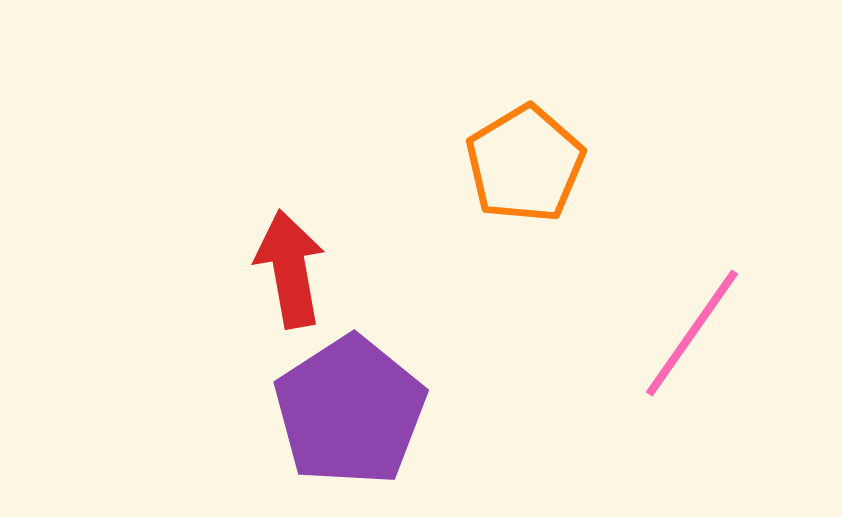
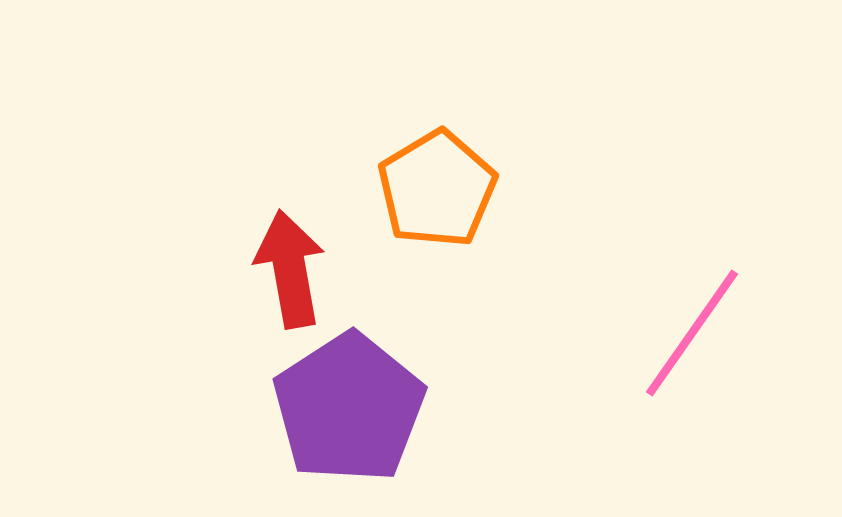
orange pentagon: moved 88 px left, 25 px down
purple pentagon: moved 1 px left, 3 px up
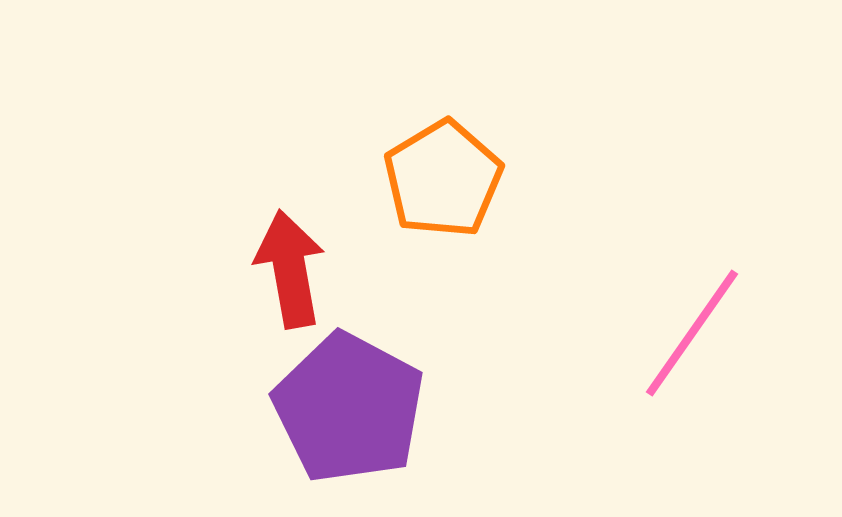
orange pentagon: moved 6 px right, 10 px up
purple pentagon: rotated 11 degrees counterclockwise
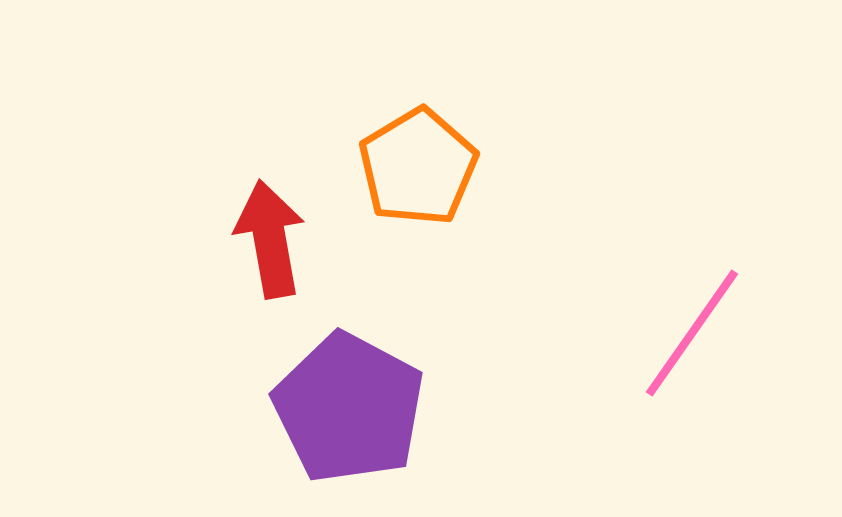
orange pentagon: moved 25 px left, 12 px up
red arrow: moved 20 px left, 30 px up
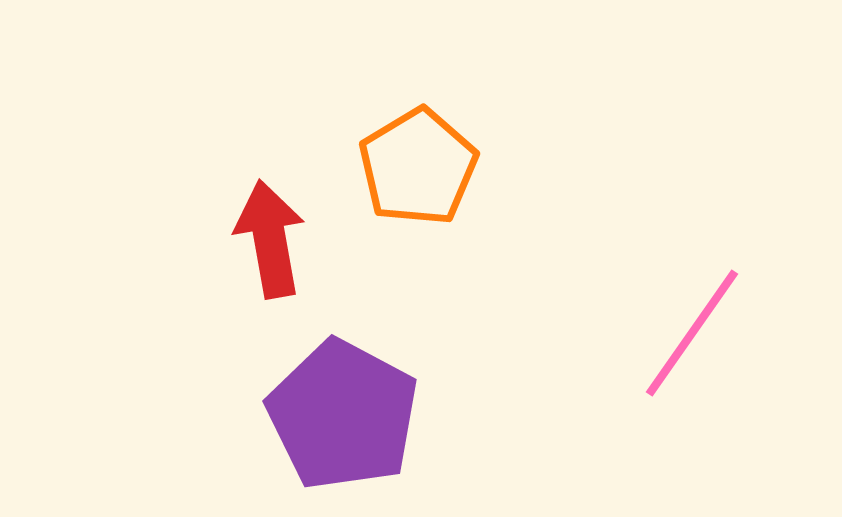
purple pentagon: moved 6 px left, 7 px down
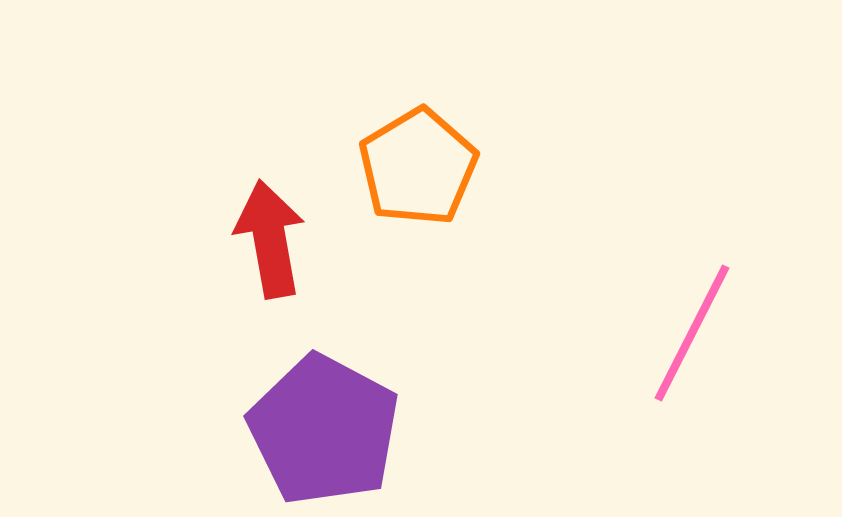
pink line: rotated 8 degrees counterclockwise
purple pentagon: moved 19 px left, 15 px down
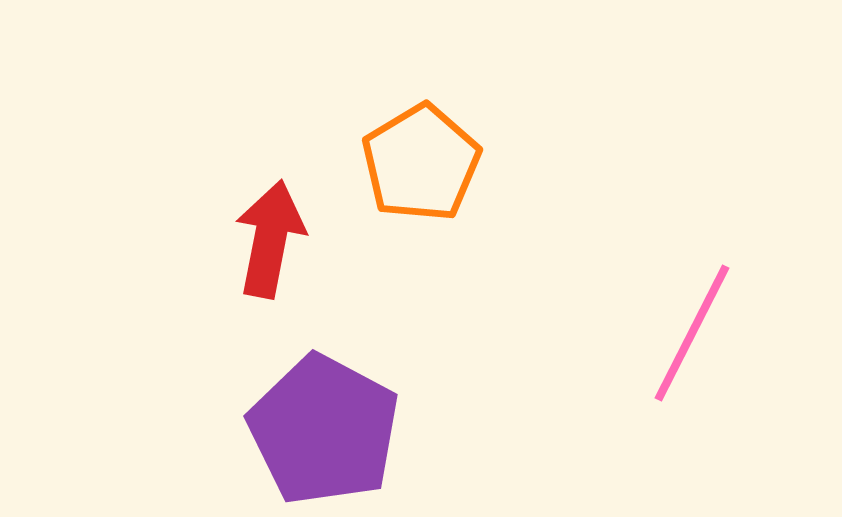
orange pentagon: moved 3 px right, 4 px up
red arrow: rotated 21 degrees clockwise
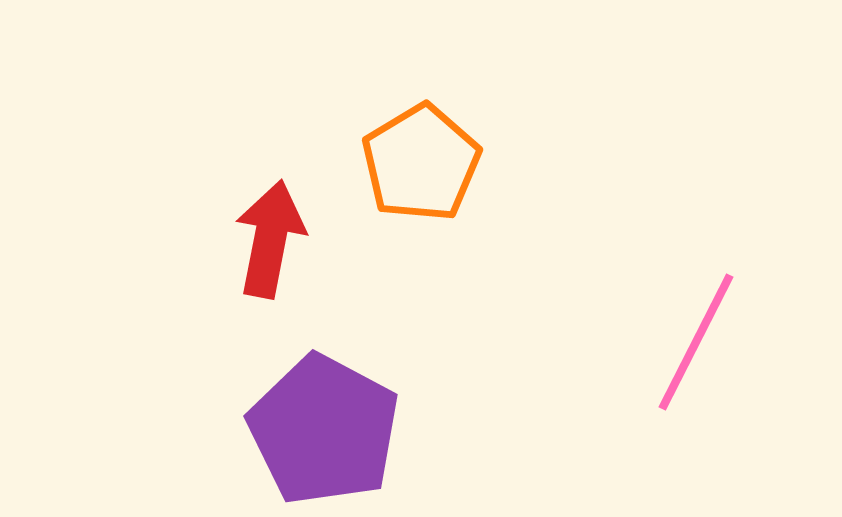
pink line: moved 4 px right, 9 px down
